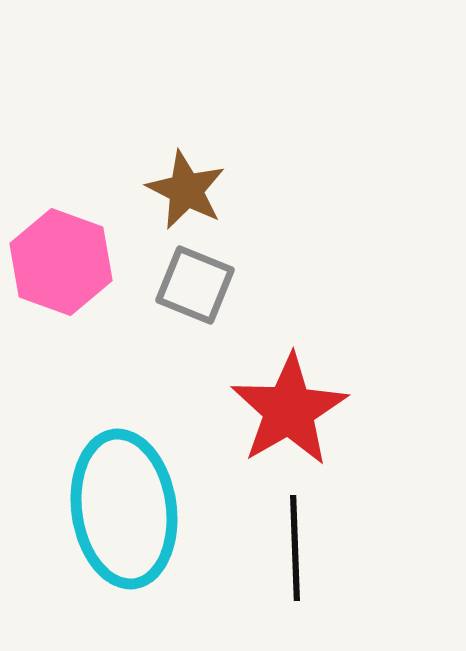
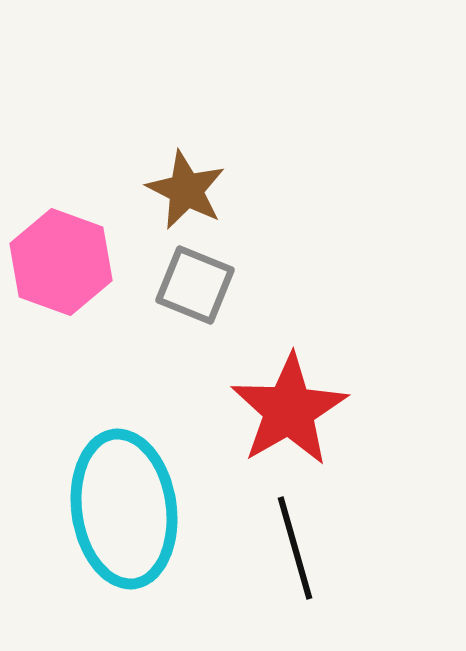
black line: rotated 14 degrees counterclockwise
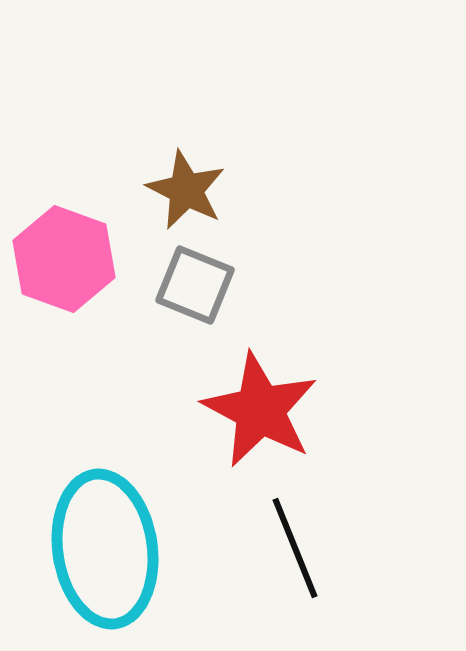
pink hexagon: moved 3 px right, 3 px up
red star: moved 29 px left; rotated 14 degrees counterclockwise
cyan ellipse: moved 19 px left, 40 px down
black line: rotated 6 degrees counterclockwise
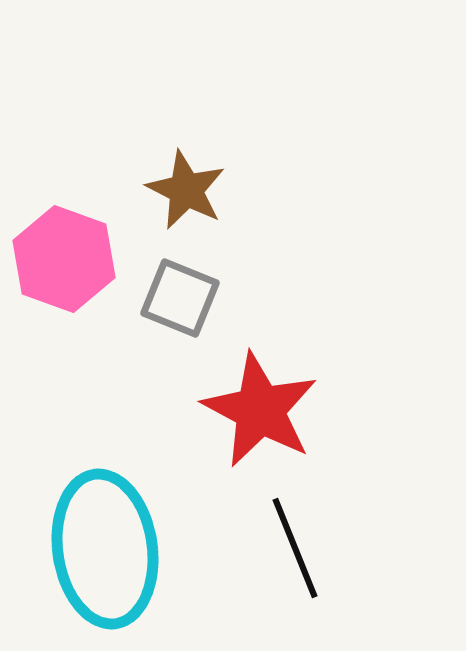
gray square: moved 15 px left, 13 px down
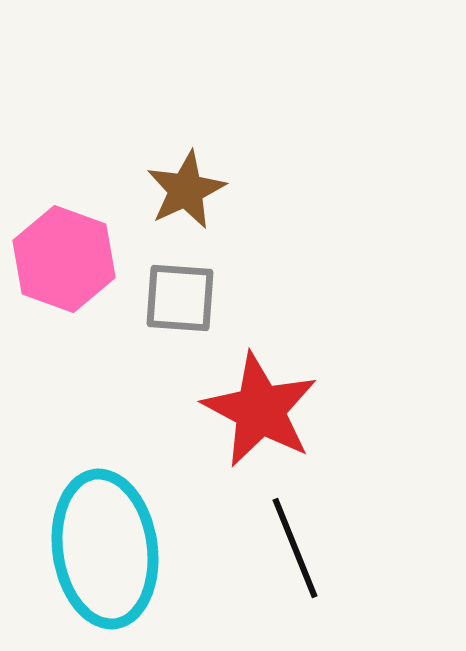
brown star: rotated 20 degrees clockwise
gray square: rotated 18 degrees counterclockwise
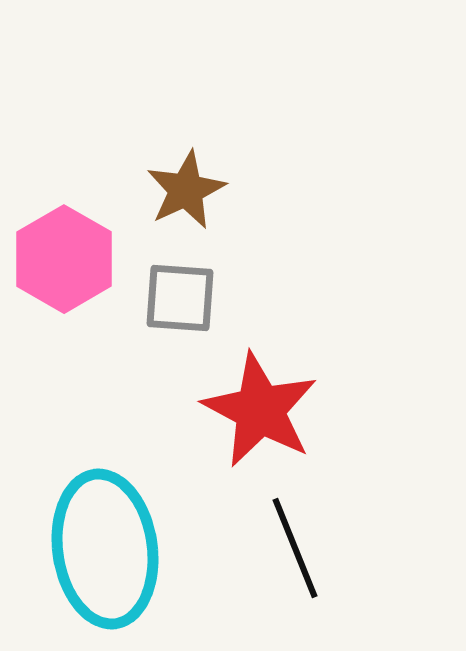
pink hexagon: rotated 10 degrees clockwise
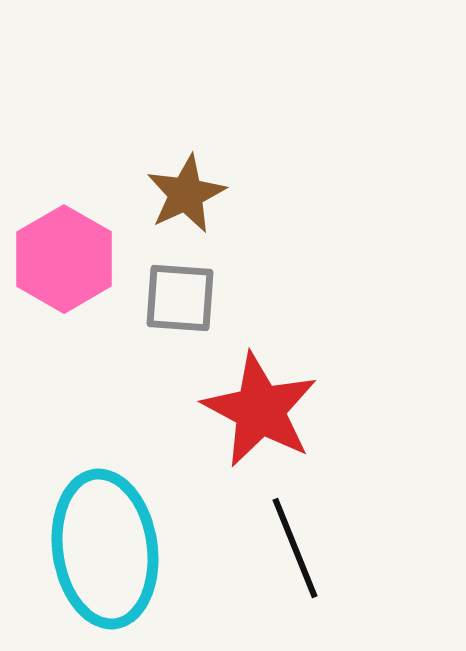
brown star: moved 4 px down
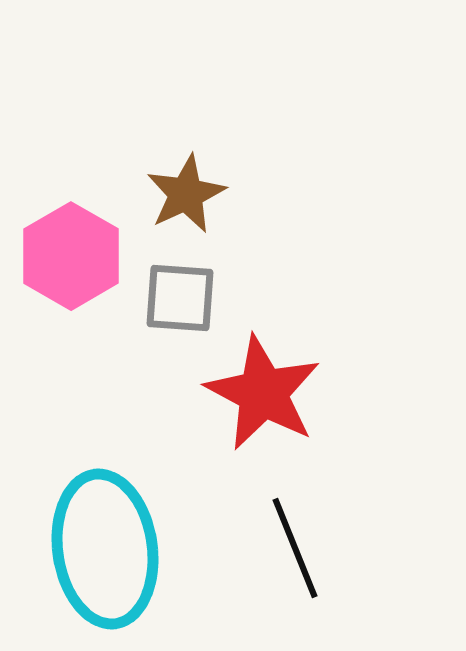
pink hexagon: moved 7 px right, 3 px up
red star: moved 3 px right, 17 px up
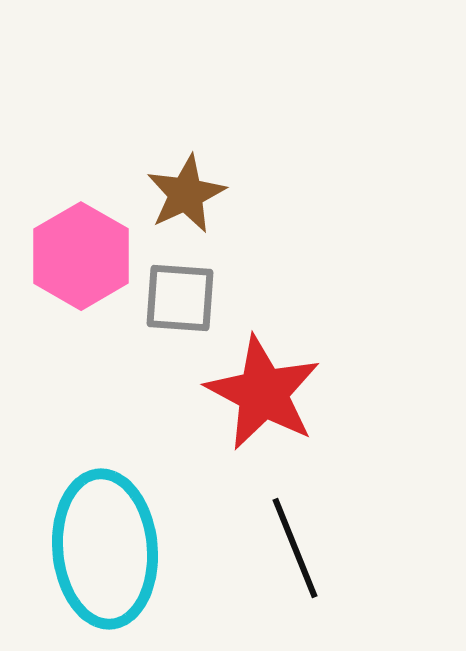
pink hexagon: moved 10 px right
cyan ellipse: rotated 3 degrees clockwise
